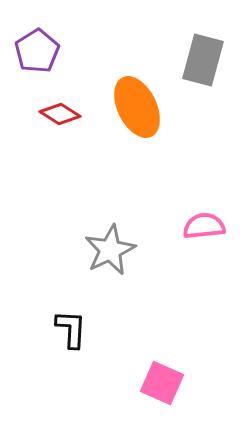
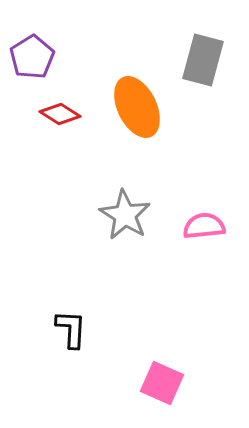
purple pentagon: moved 5 px left, 6 px down
gray star: moved 15 px right, 35 px up; rotated 15 degrees counterclockwise
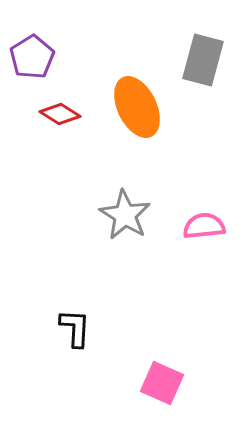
black L-shape: moved 4 px right, 1 px up
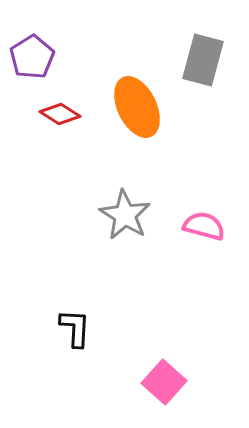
pink semicircle: rotated 21 degrees clockwise
pink square: moved 2 px right, 1 px up; rotated 18 degrees clockwise
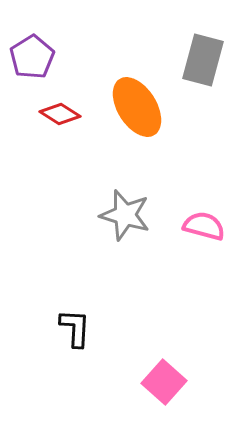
orange ellipse: rotated 6 degrees counterclockwise
gray star: rotated 15 degrees counterclockwise
